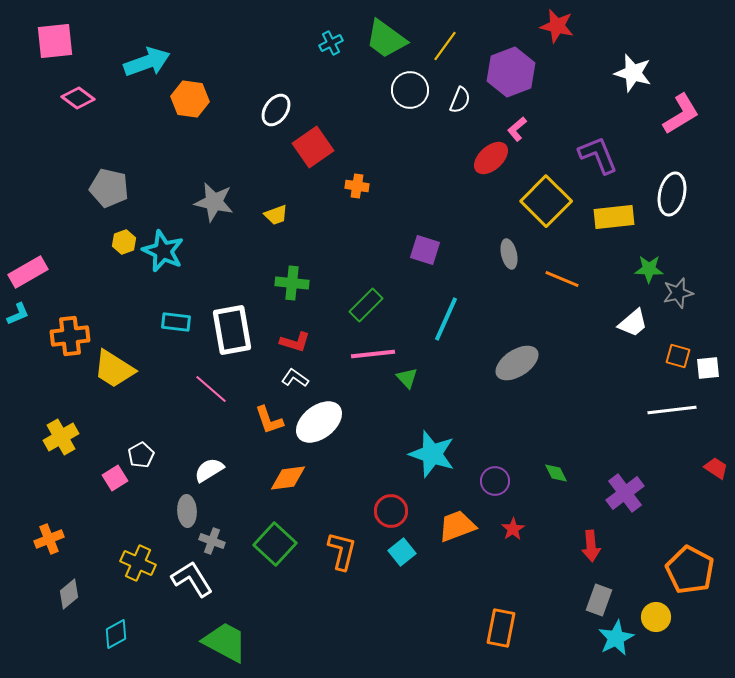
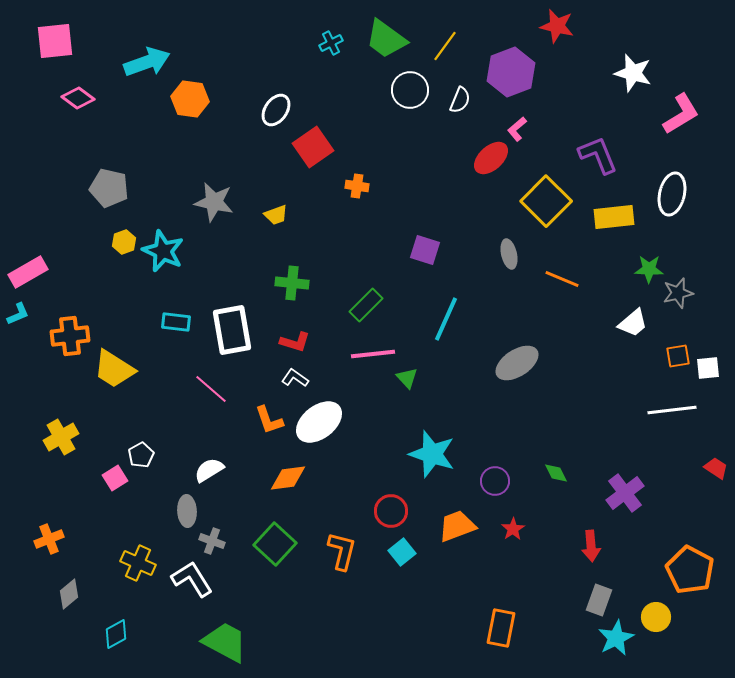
orange square at (678, 356): rotated 25 degrees counterclockwise
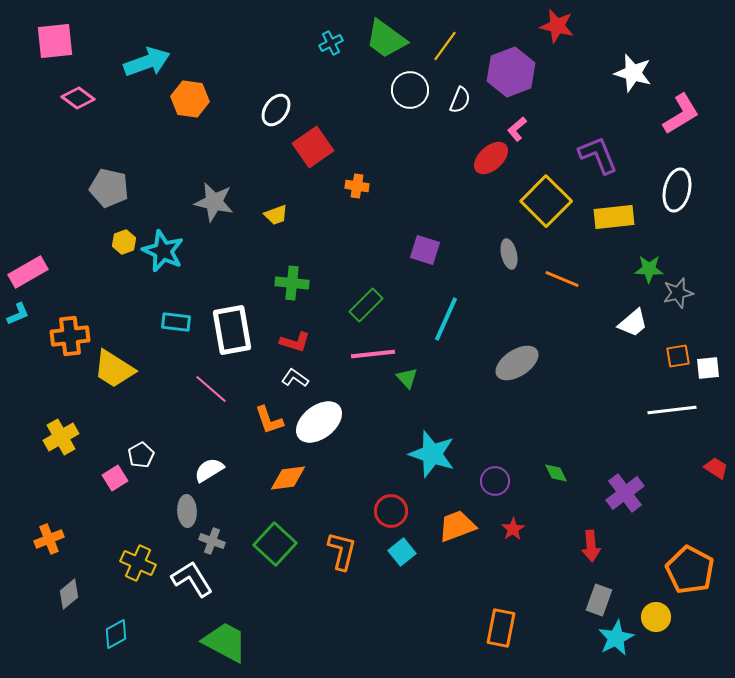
white ellipse at (672, 194): moved 5 px right, 4 px up
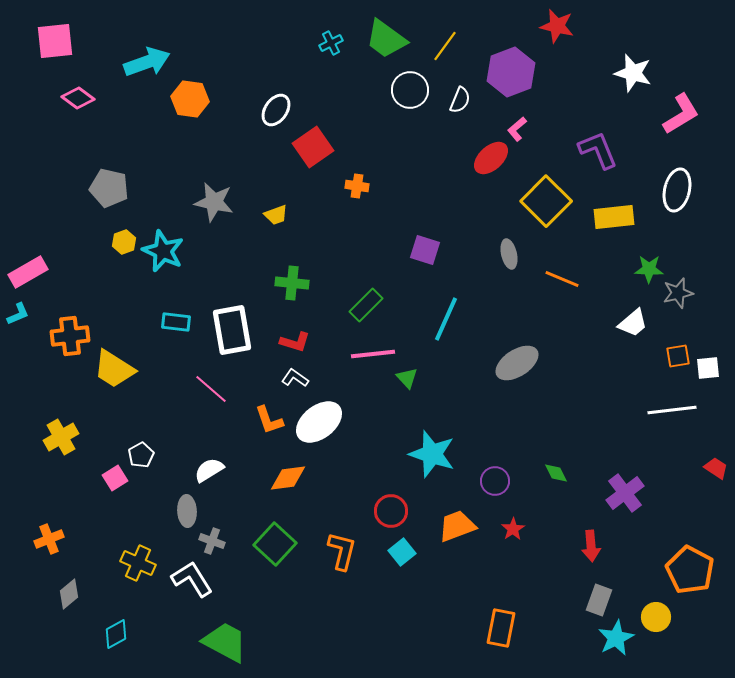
purple L-shape at (598, 155): moved 5 px up
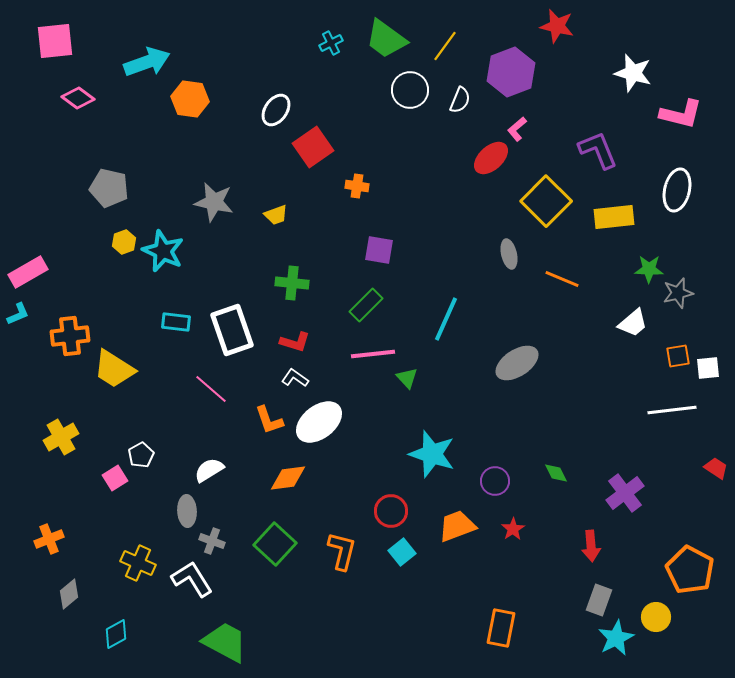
pink L-shape at (681, 114): rotated 45 degrees clockwise
purple square at (425, 250): moved 46 px left; rotated 8 degrees counterclockwise
white rectangle at (232, 330): rotated 9 degrees counterclockwise
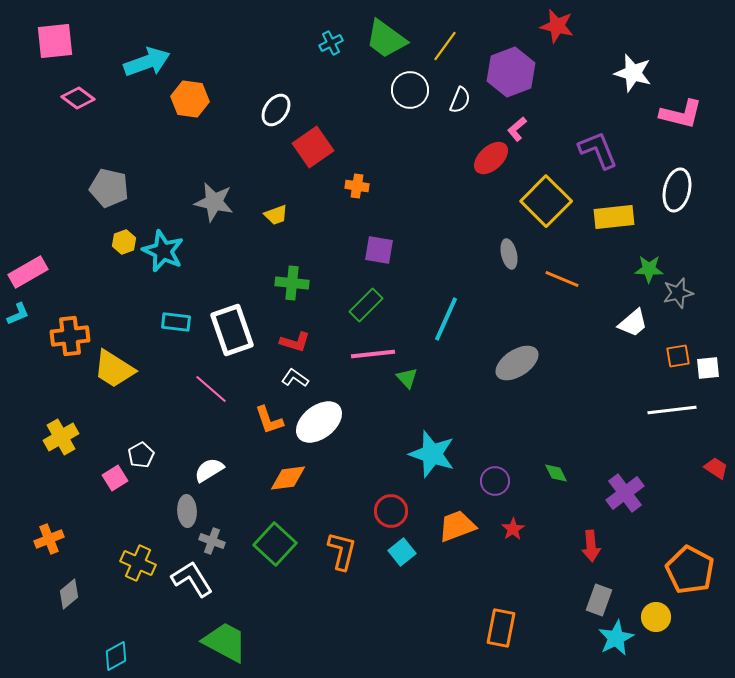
cyan diamond at (116, 634): moved 22 px down
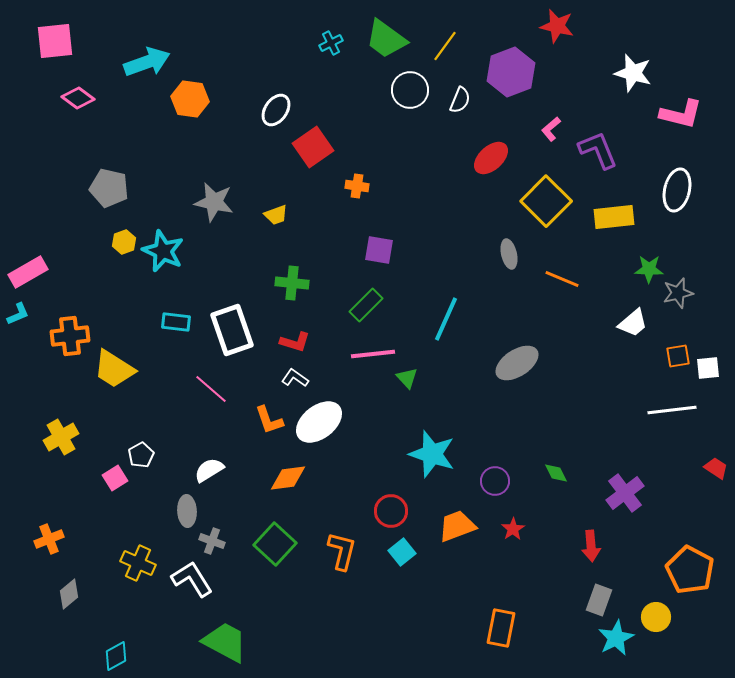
pink L-shape at (517, 129): moved 34 px right
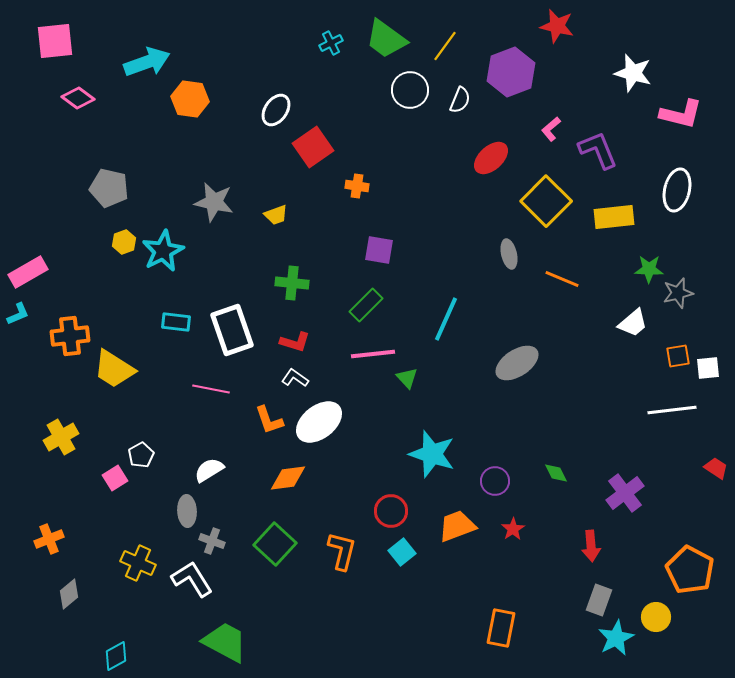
cyan star at (163, 251): rotated 21 degrees clockwise
pink line at (211, 389): rotated 30 degrees counterclockwise
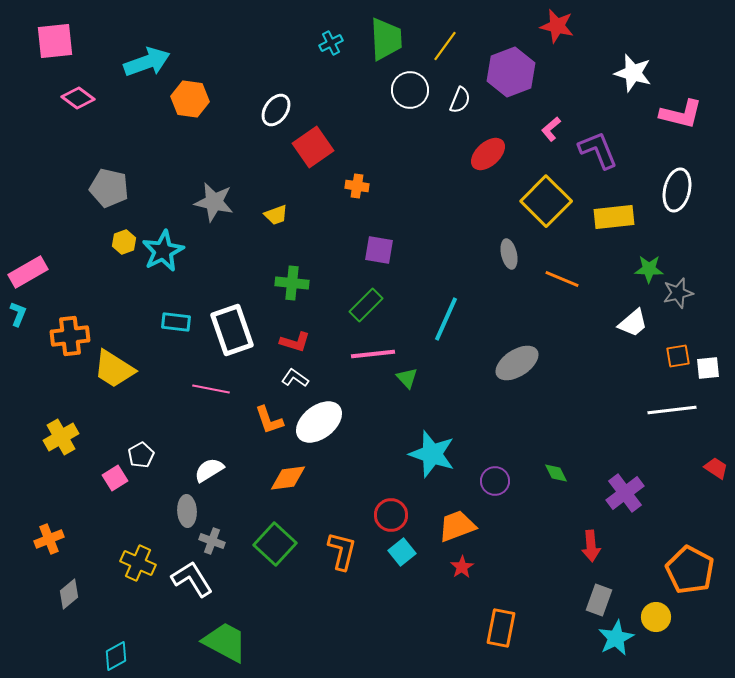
green trapezoid at (386, 39): rotated 129 degrees counterclockwise
red ellipse at (491, 158): moved 3 px left, 4 px up
cyan L-shape at (18, 314): rotated 45 degrees counterclockwise
red circle at (391, 511): moved 4 px down
red star at (513, 529): moved 51 px left, 38 px down
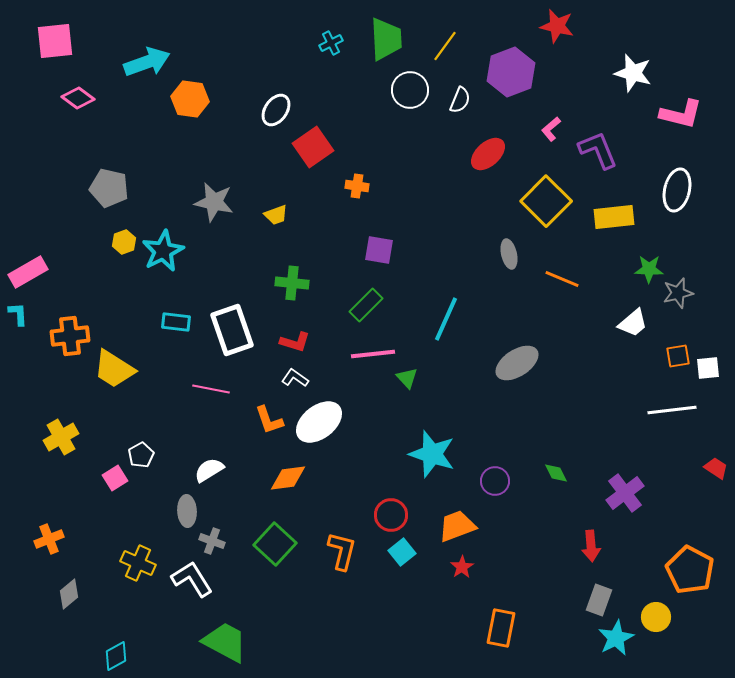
cyan L-shape at (18, 314): rotated 25 degrees counterclockwise
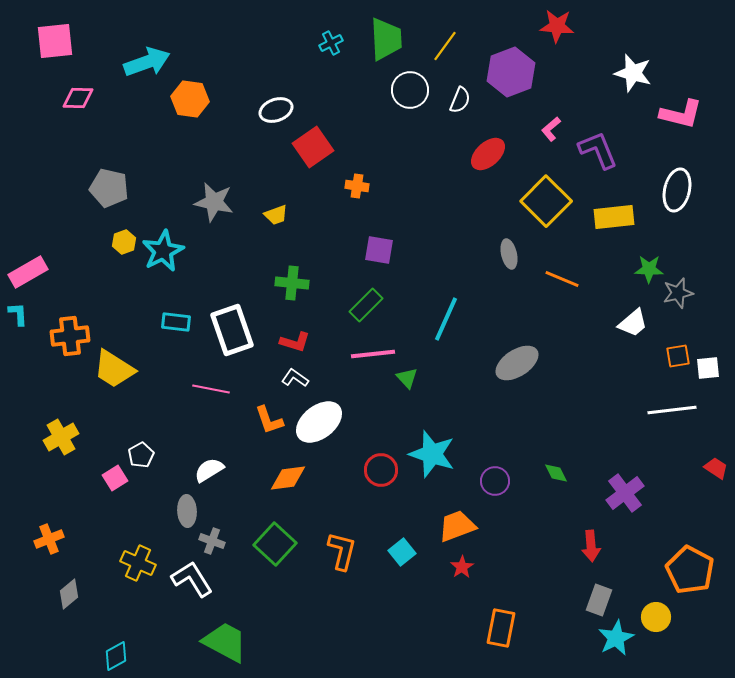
red star at (557, 26): rotated 8 degrees counterclockwise
pink diamond at (78, 98): rotated 36 degrees counterclockwise
white ellipse at (276, 110): rotated 36 degrees clockwise
red circle at (391, 515): moved 10 px left, 45 px up
